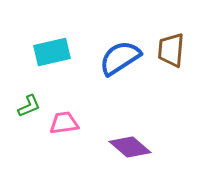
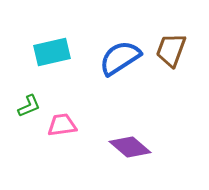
brown trapezoid: rotated 15 degrees clockwise
pink trapezoid: moved 2 px left, 2 px down
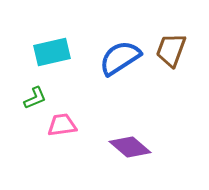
green L-shape: moved 6 px right, 8 px up
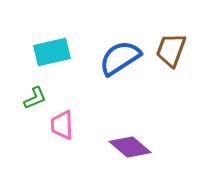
pink trapezoid: rotated 84 degrees counterclockwise
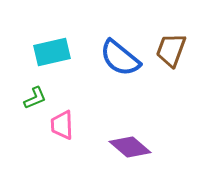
blue semicircle: rotated 108 degrees counterclockwise
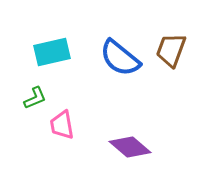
pink trapezoid: rotated 8 degrees counterclockwise
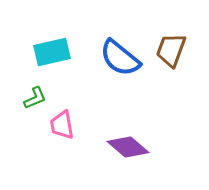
purple diamond: moved 2 px left
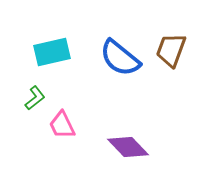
green L-shape: rotated 15 degrees counterclockwise
pink trapezoid: rotated 16 degrees counterclockwise
purple diamond: rotated 6 degrees clockwise
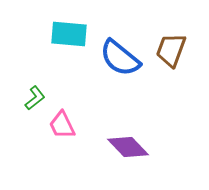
cyan rectangle: moved 17 px right, 18 px up; rotated 18 degrees clockwise
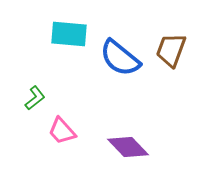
pink trapezoid: moved 6 px down; rotated 16 degrees counterclockwise
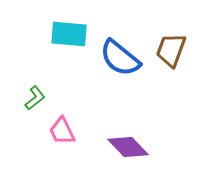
pink trapezoid: rotated 16 degrees clockwise
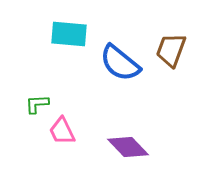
blue semicircle: moved 5 px down
green L-shape: moved 2 px right, 6 px down; rotated 145 degrees counterclockwise
